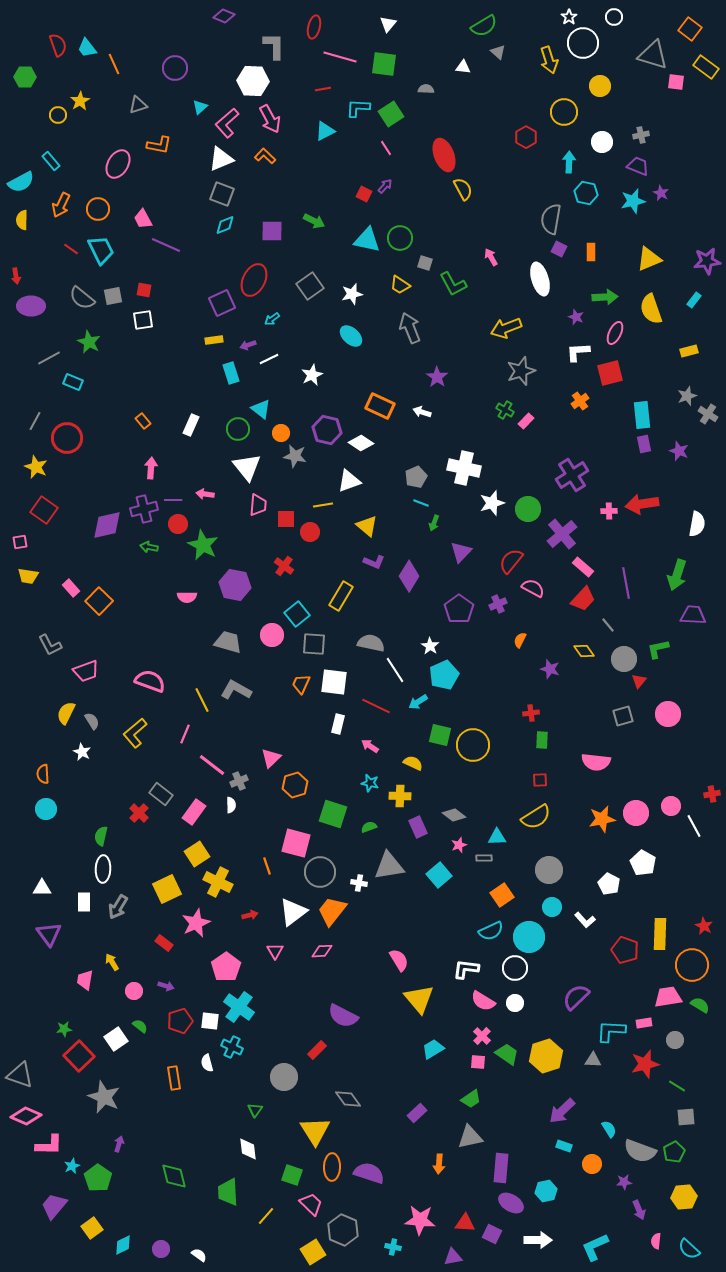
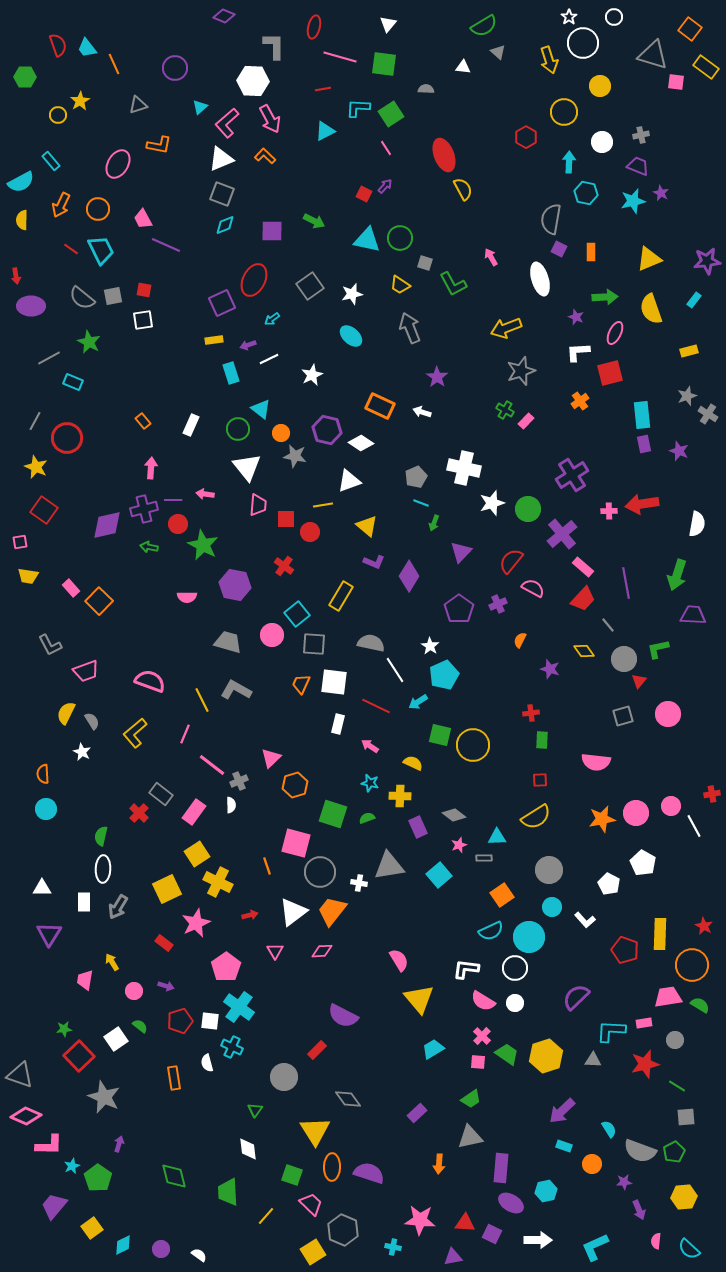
green semicircle at (369, 827): moved 2 px left, 9 px up
purple triangle at (49, 934): rotated 8 degrees clockwise
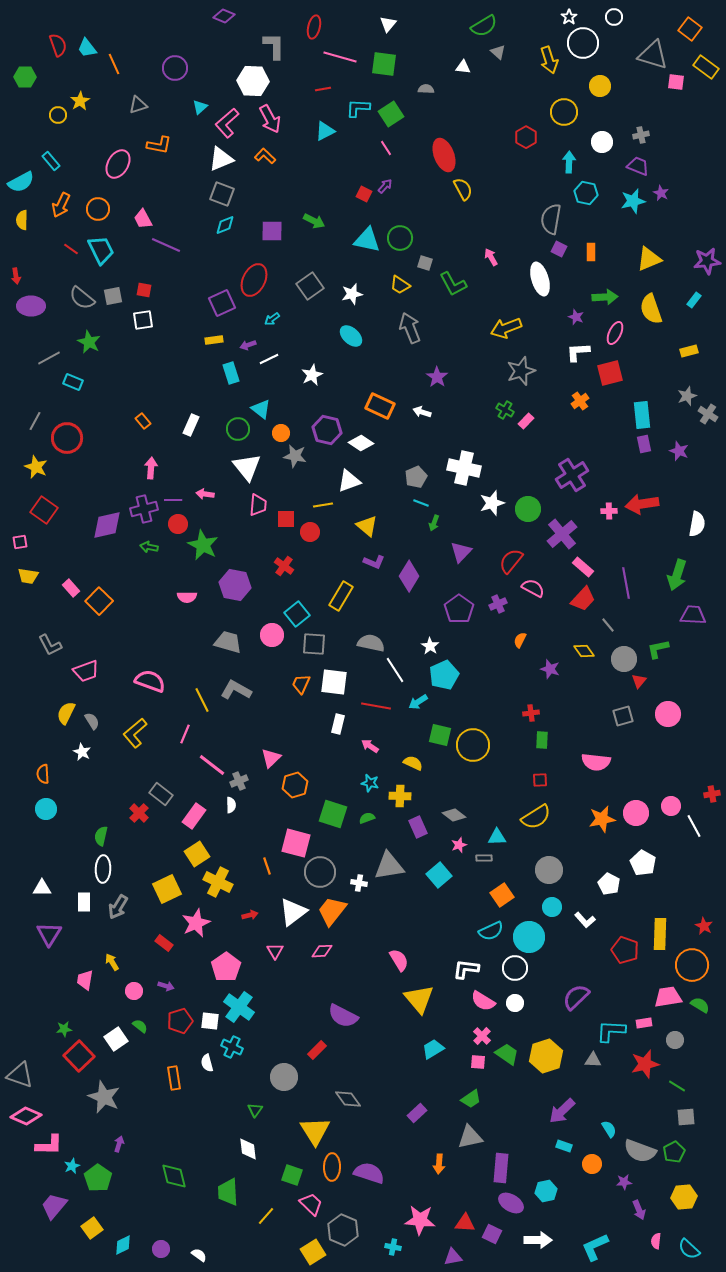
red line at (376, 706): rotated 16 degrees counterclockwise
pink rectangle at (194, 812): moved 4 px down
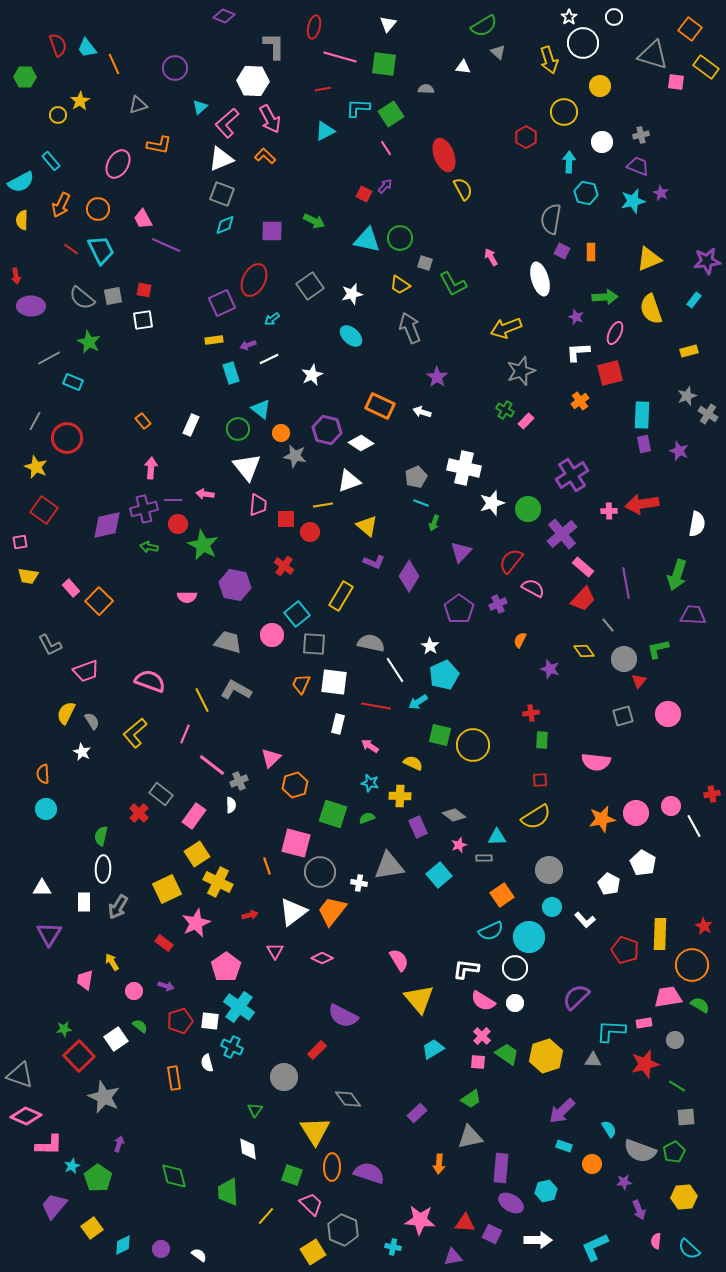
purple square at (559, 249): moved 3 px right, 2 px down
cyan rectangle at (642, 415): rotated 8 degrees clockwise
pink diamond at (322, 951): moved 7 px down; rotated 30 degrees clockwise
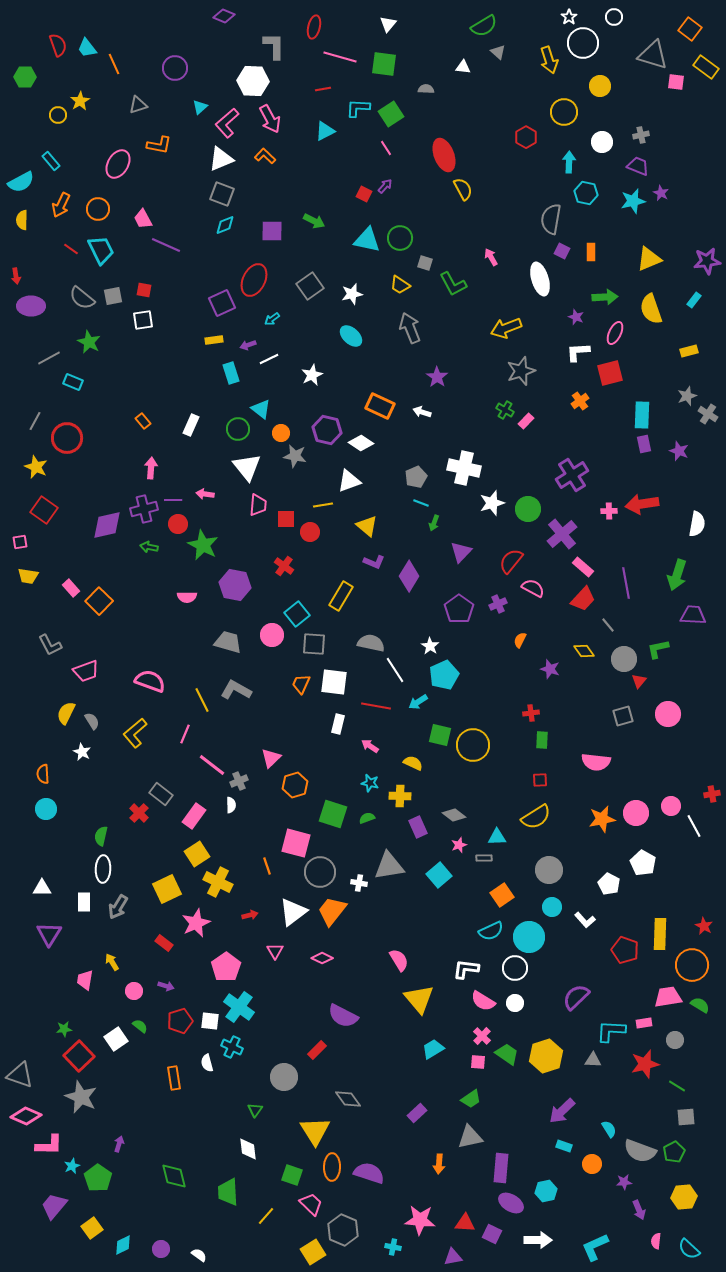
gray star at (104, 1097): moved 23 px left
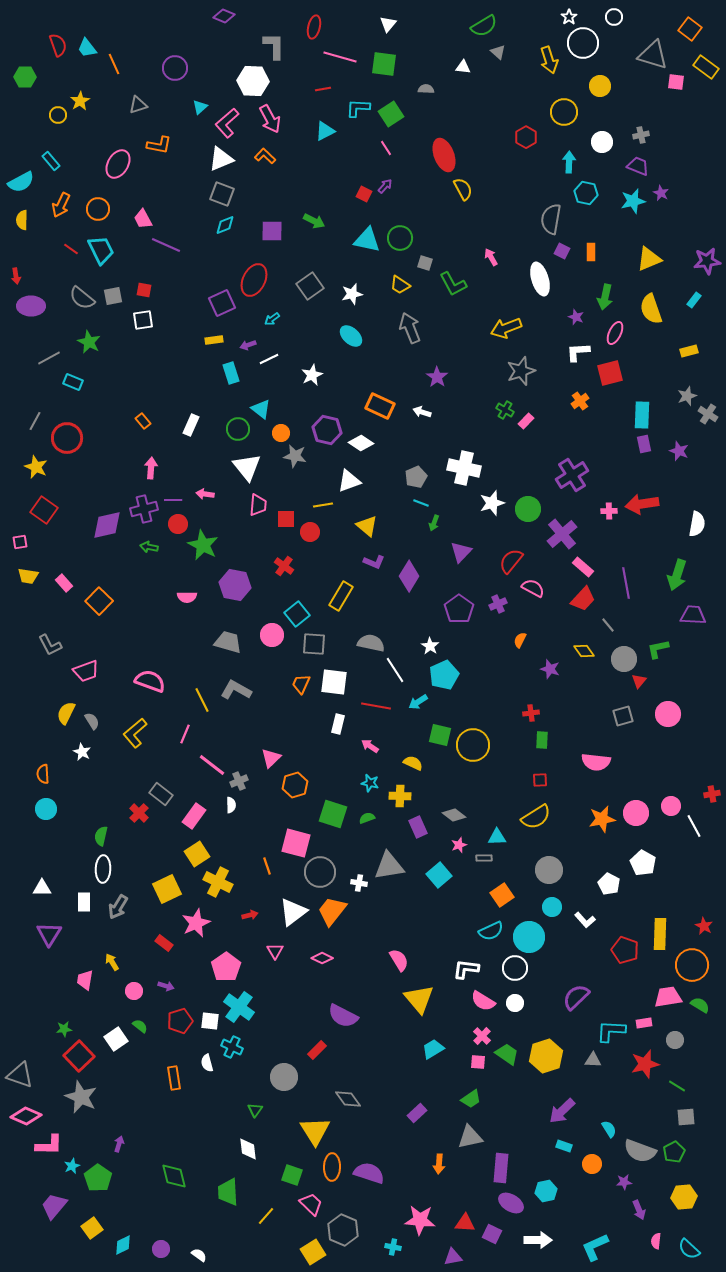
green arrow at (605, 297): rotated 105 degrees clockwise
pink rectangle at (71, 588): moved 7 px left, 5 px up
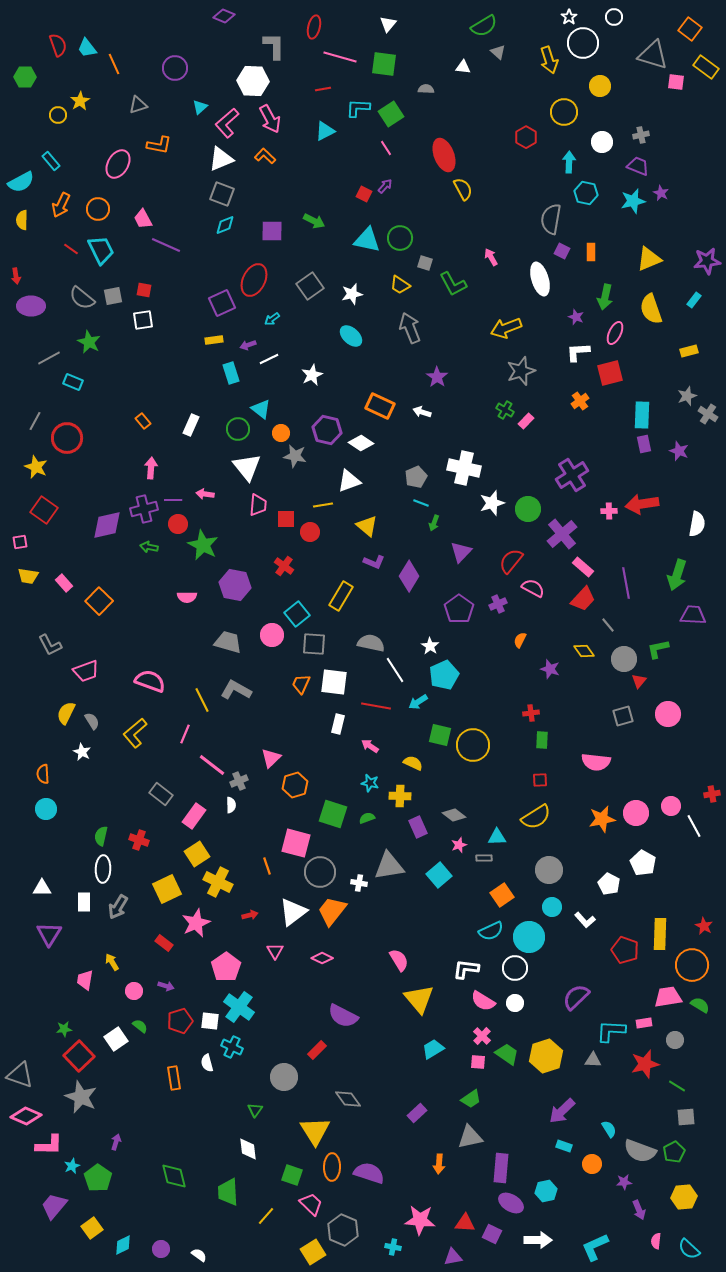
red cross at (139, 813): moved 27 px down; rotated 24 degrees counterclockwise
purple arrow at (119, 1144): moved 3 px left, 2 px up
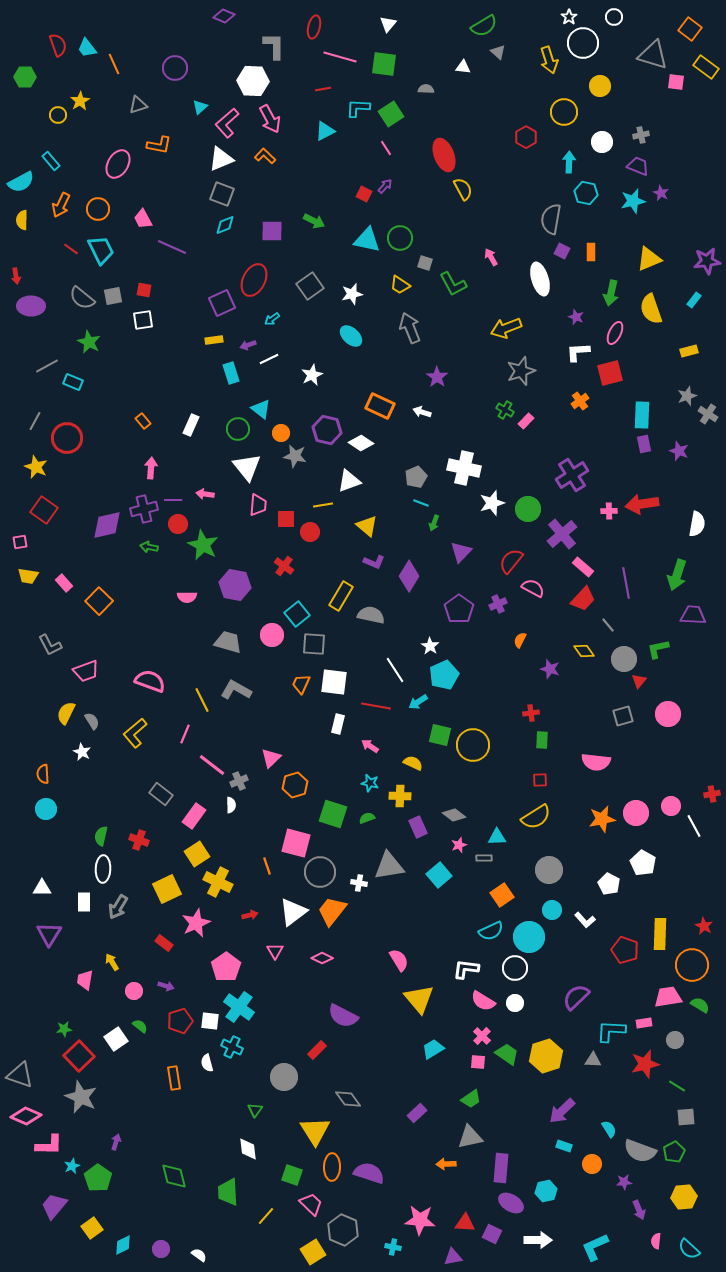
purple line at (166, 245): moved 6 px right, 2 px down
green arrow at (605, 297): moved 6 px right, 4 px up
gray line at (49, 358): moved 2 px left, 8 px down
gray semicircle at (371, 643): moved 28 px up
cyan circle at (552, 907): moved 3 px down
orange arrow at (439, 1164): moved 7 px right; rotated 84 degrees clockwise
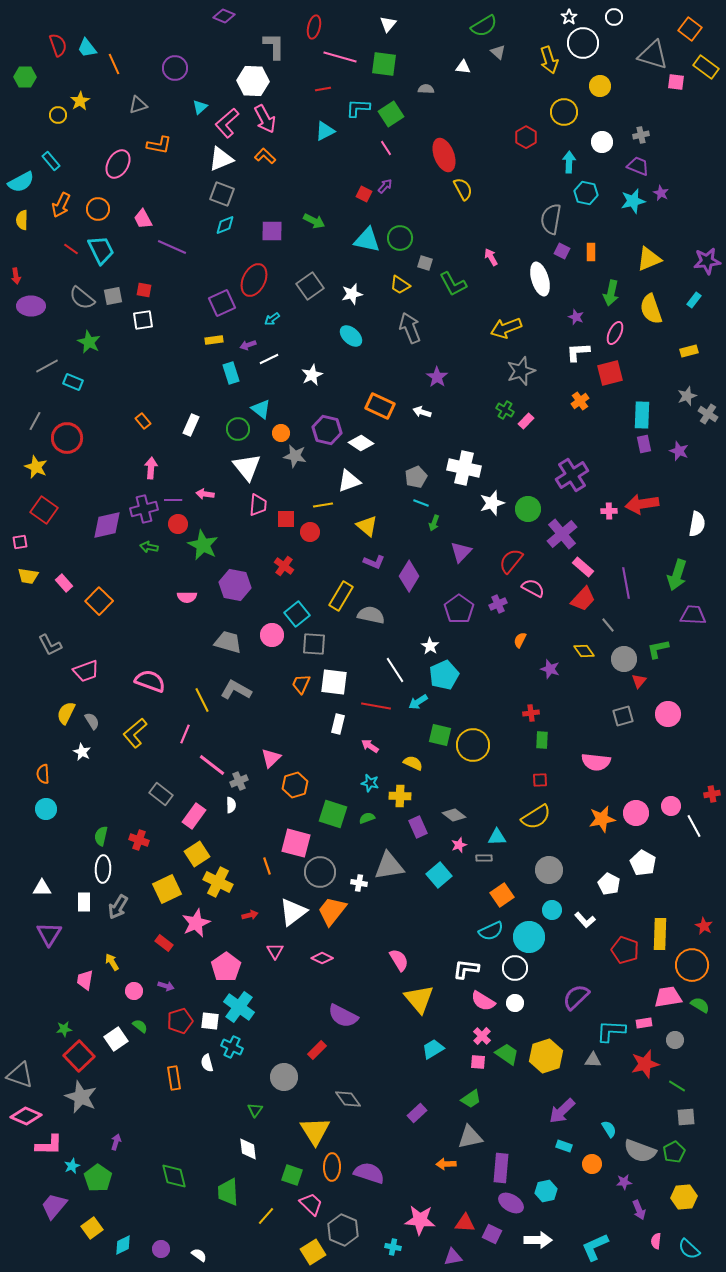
pink arrow at (270, 119): moved 5 px left
